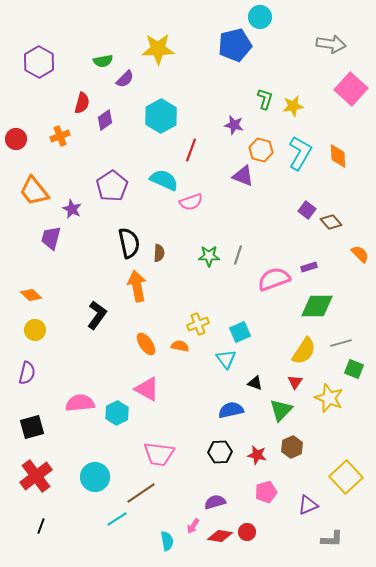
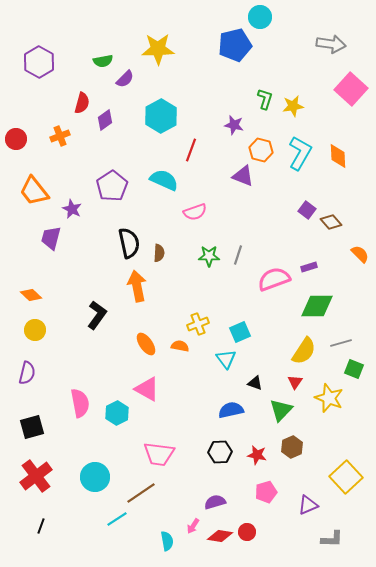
pink semicircle at (191, 202): moved 4 px right, 10 px down
pink semicircle at (80, 403): rotated 84 degrees clockwise
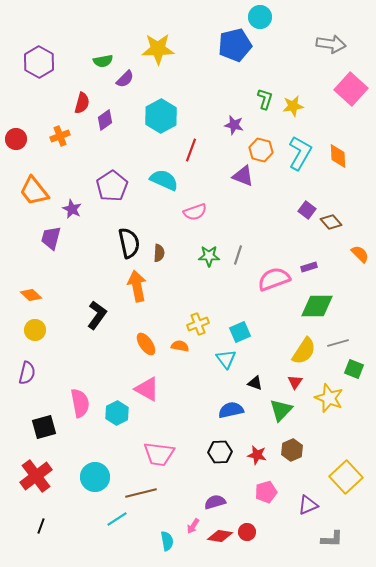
gray line at (341, 343): moved 3 px left
black square at (32, 427): moved 12 px right
brown hexagon at (292, 447): moved 3 px down
brown line at (141, 493): rotated 20 degrees clockwise
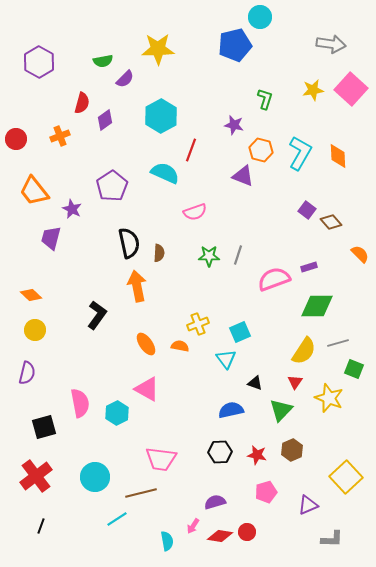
yellow star at (293, 106): moved 20 px right, 16 px up
cyan semicircle at (164, 180): moved 1 px right, 7 px up
pink trapezoid at (159, 454): moved 2 px right, 5 px down
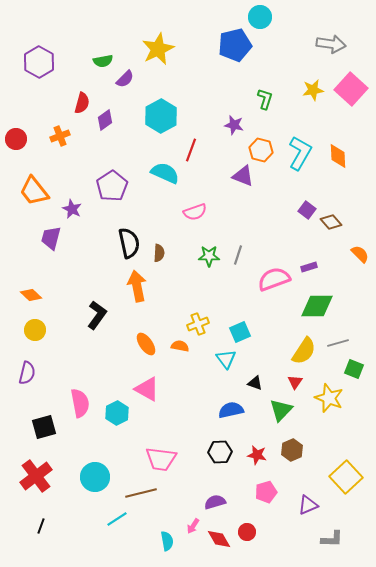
yellow star at (158, 49): rotated 24 degrees counterclockwise
red diamond at (220, 536): moved 1 px left, 3 px down; rotated 50 degrees clockwise
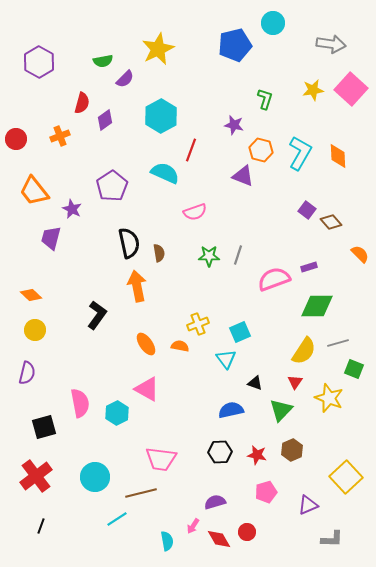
cyan circle at (260, 17): moved 13 px right, 6 px down
brown semicircle at (159, 253): rotated 12 degrees counterclockwise
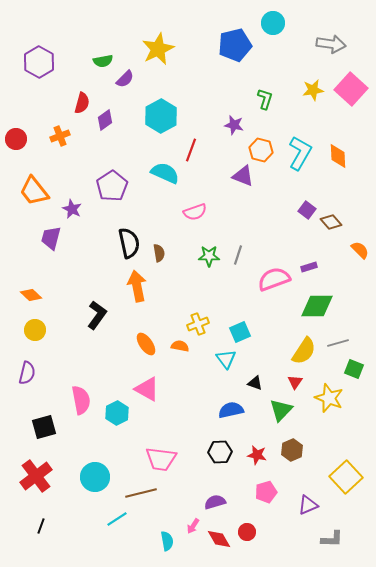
orange semicircle at (360, 254): moved 4 px up
pink semicircle at (80, 403): moved 1 px right, 3 px up
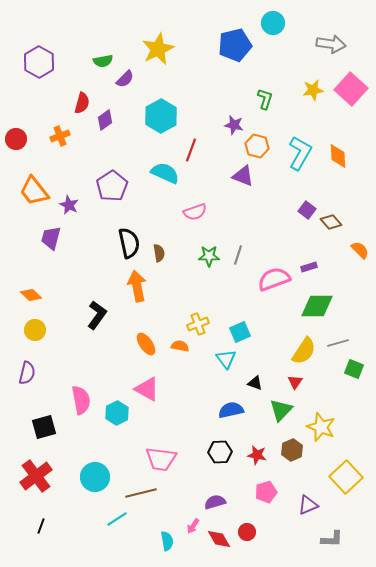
orange hexagon at (261, 150): moved 4 px left, 4 px up
purple star at (72, 209): moved 3 px left, 4 px up
yellow star at (329, 398): moved 8 px left, 29 px down
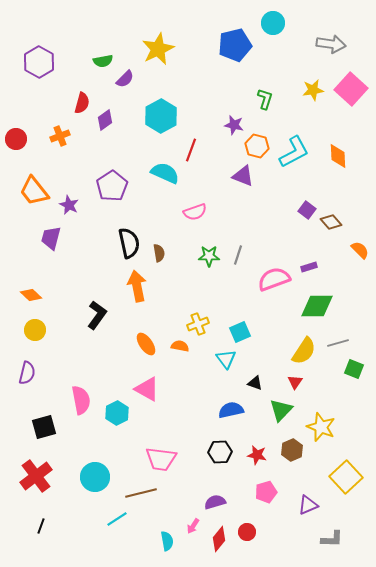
cyan L-shape at (300, 153): moved 6 px left, 1 px up; rotated 32 degrees clockwise
red diamond at (219, 539): rotated 70 degrees clockwise
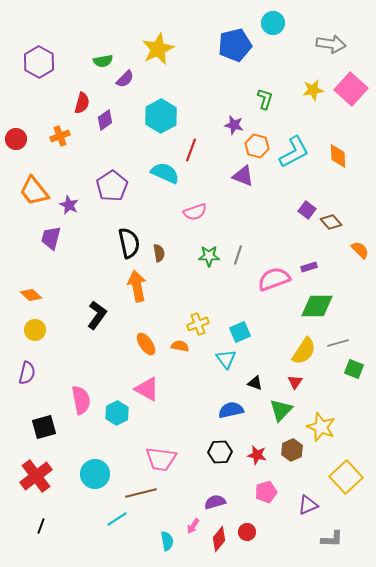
cyan circle at (95, 477): moved 3 px up
